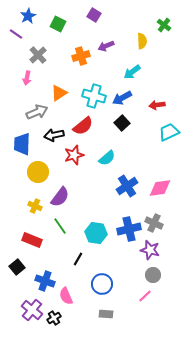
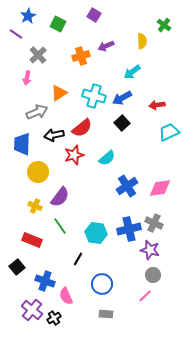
red semicircle at (83, 126): moved 1 px left, 2 px down
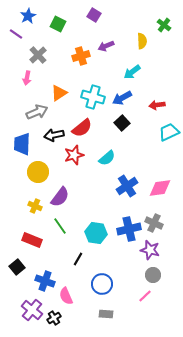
cyan cross at (94, 96): moved 1 px left, 1 px down
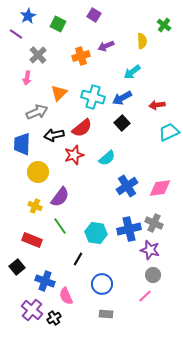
orange triangle at (59, 93): rotated 12 degrees counterclockwise
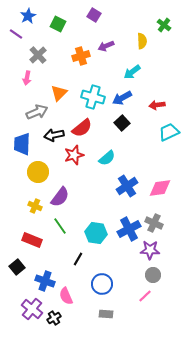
blue cross at (129, 229): rotated 15 degrees counterclockwise
purple star at (150, 250): rotated 12 degrees counterclockwise
purple cross at (32, 310): moved 1 px up
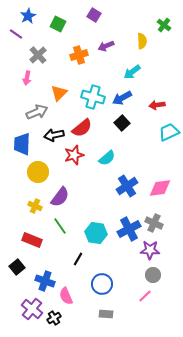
orange cross at (81, 56): moved 2 px left, 1 px up
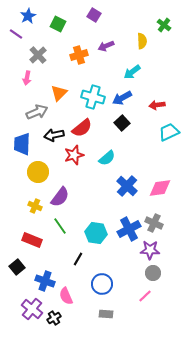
blue cross at (127, 186): rotated 15 degrees counterclockwise
gray circle at (153, 275): moved 2 px up
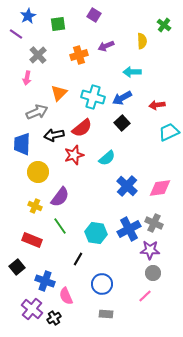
green square at (58, 24): rotated 35 degrees counterclockwise
cyan arrow at (132, 72): rotated 36 degrees clockwise
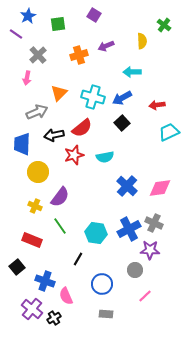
cyan semicircle at (107, 158): moved 2 px left, 1 px up; rotated 30 degrees clockwise
gray circle at (153, 273): moved 18 px left, 3 px up
